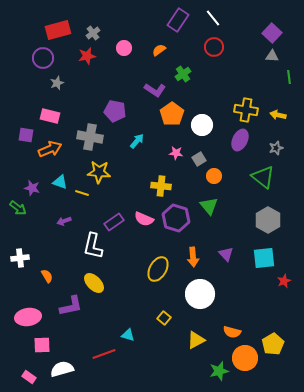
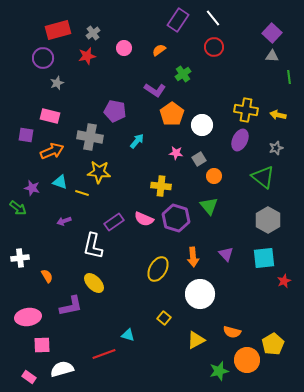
orange arrow at (50, 149): moved 2 px right, 2 px down
orange circle at (245, 358): moved 2 px right, 2 px down
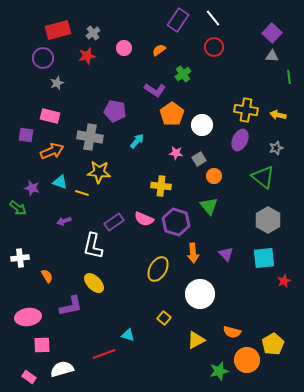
purple hexagon at (176, 218): moved 4 px down
orange arrow at (193, 257): moved 4 px up
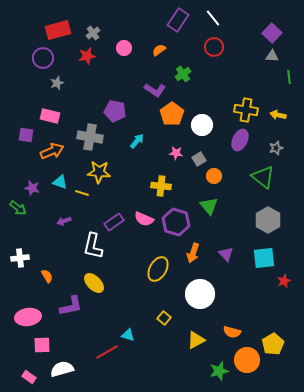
orange arrow at (193, 253): rotated 24 degrees clockwise
red line at (104, 354): moved 3 px right, 2 px up; rotated 10 degrees counterclockwise
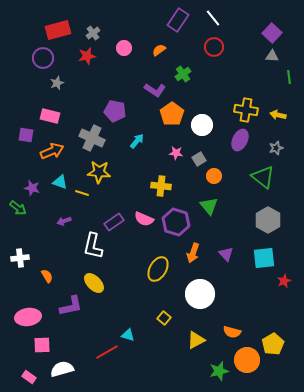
gray cross at (90, 137): moved 2 px right, 1 px down; rotated 15 degrees clockwise
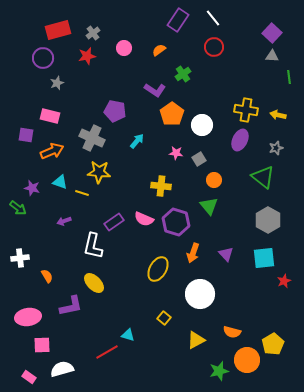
orange circle at (214, 176): moved 4 px down
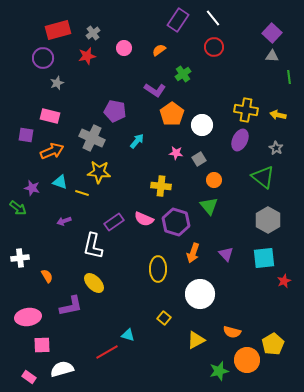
gray star at (276, 148): rotated 24 degrees counterclockwise
yellow ellipse at (158, 269): rotated 30 degrees counterclockwise
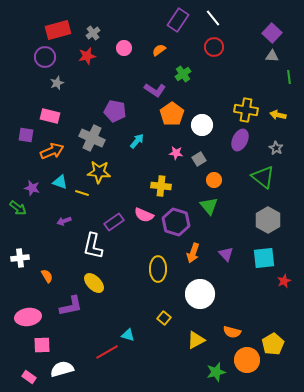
purple circle at (43, 58): moved 2 px right, 1 px up
pink semicircle at (144, 219): moved 4 px up
green star at (219, 371): moved 3 px left, 1 px down
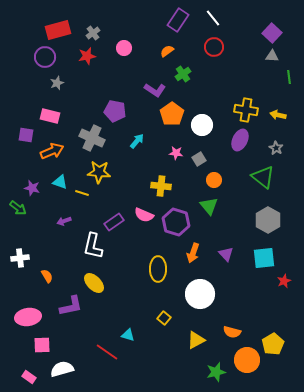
orange semicircle at (159, 50): moved 8 px right, 1 px down
red line at (107, 352): rotated 65 degrees clockwise
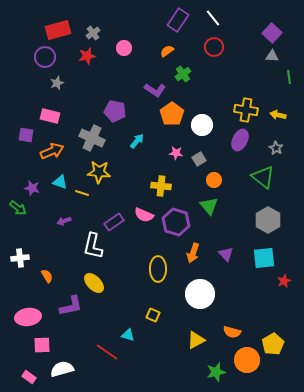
yellow square at (164, 318): moved 11 px left, 3 px up; rotated 16 degrees counterclockwise
